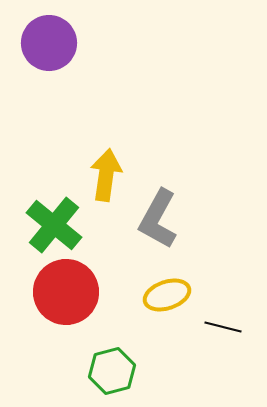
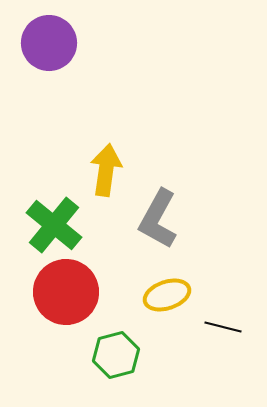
yellow arrow: moved 5 px up
green hexagon: moved 4 px right, 16 px up
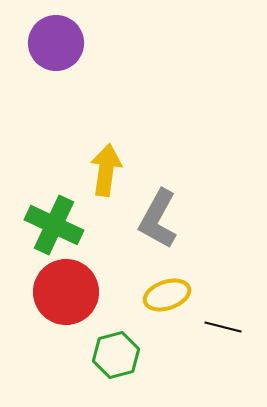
purple circle: moved 7 px right
green cross: rotated 14 degrees counterclockwise
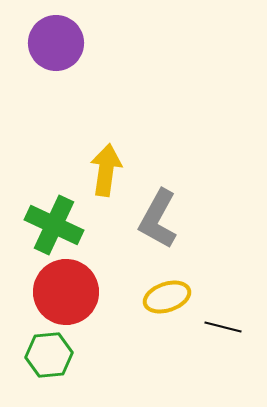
yellow ellipse: moved 2 px down
green hexagon: moved 67 px left; rotated 9 degrees clockwise
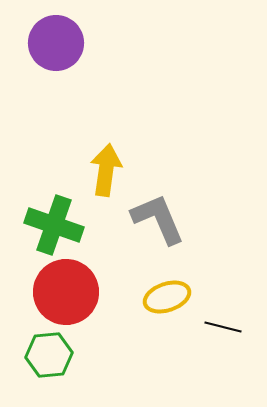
gray L-shape: rotated 128 degrees clockwise
green cross: rotated 6 degrees counterclockwise
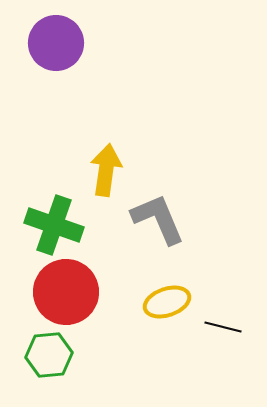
yellow ellipse: moved 5 px down
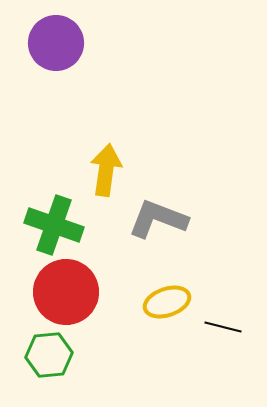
gray L-shape: rotated 46 degrees counterclockwise
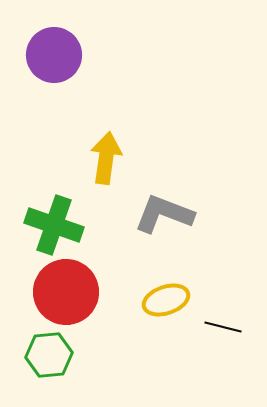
purple circle: moved 2 px left, 12 px down
yellow arrow: moved 12 px up
gray L-shape: moved 6 px right, 5 px up
yellow ellipse: moved 1 px left, 2 px up
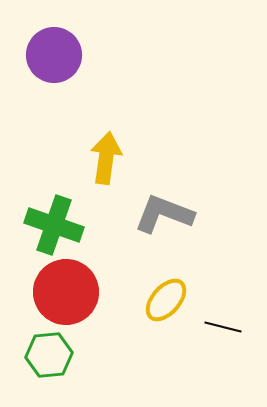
yellow ellipse: rotated 30 degrees counterclockwise
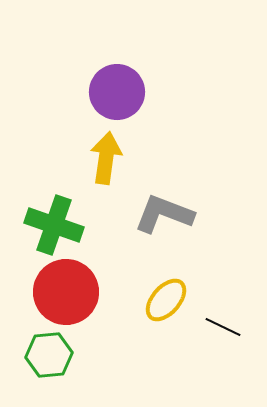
purple circle: moved 63 px right, 37 px down
black line: rotated 12 degrees clockwise
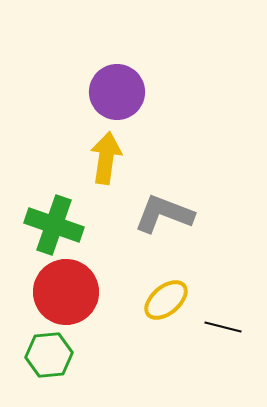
yellow ellipse: rotated 9 degrees clockwise
black line: rotated 12 degrees counterclockwise
